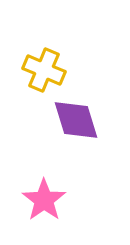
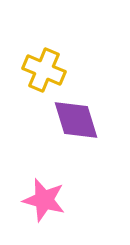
pink star: rotated 21 degrees counterclockwise
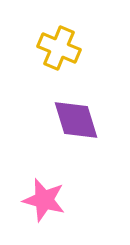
yellow cross: moved 15 px right, 22 px up
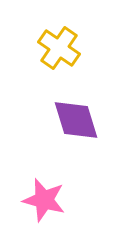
yellow cross: rotated 12 degrees clockwise
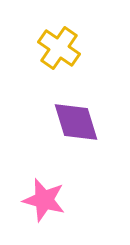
purple diamond: moved 2 px down
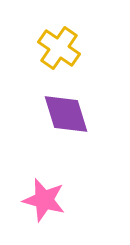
purple diamond: moved 10 px left, 8 px up
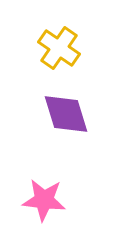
pink star: rotated 9 degrees counterclockwise
